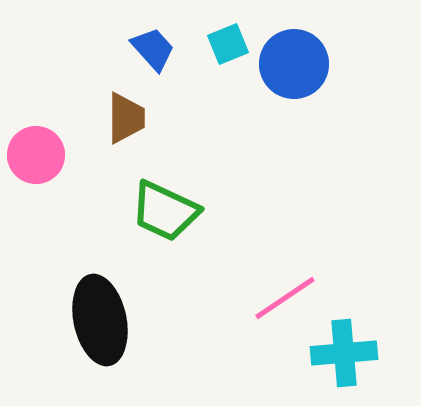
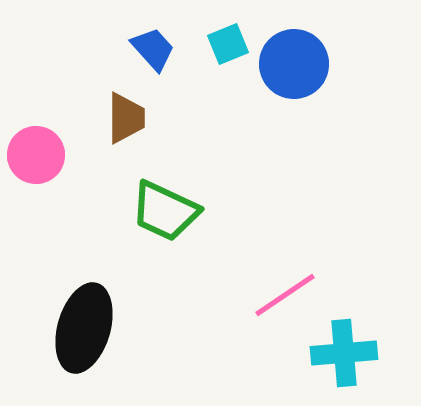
pink line: moved 3 px up
black ellipse: moved 16 px left, 8 px down; rotated 28 degrees clockwise
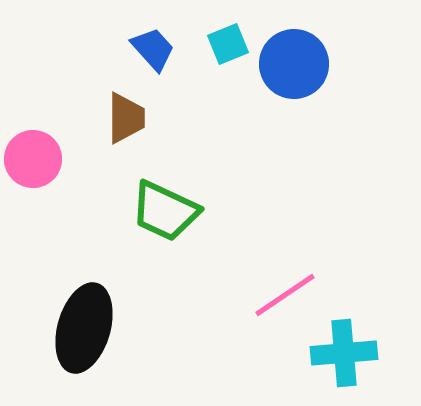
pink circle: moved 3 px left, 4 px down
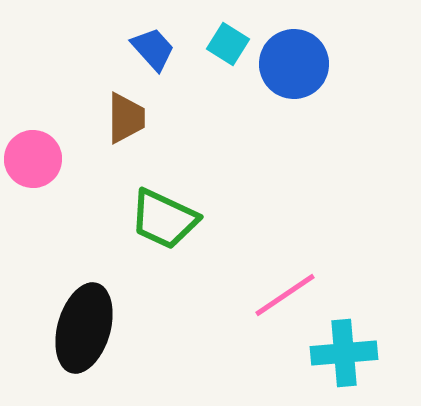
cyan square: rotated 36 degrees counterclockwise
green trapezoid: moved 1 px left, 8 px down
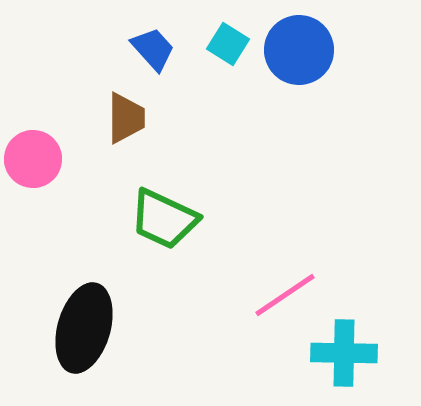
blue circle: moved 5 px right, 14 px up
cyan cross: rotated 6 degrees clockwise
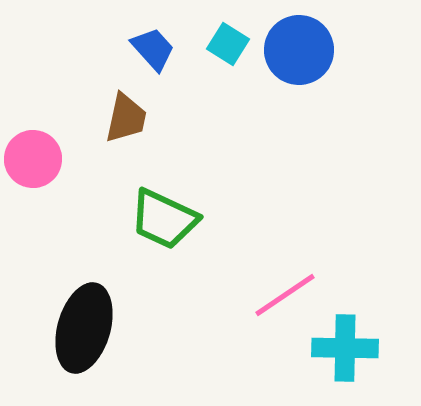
brown trapezoid: rotated 12 degrees clockwise
cyan cross: moved 1 px right, 5 px up
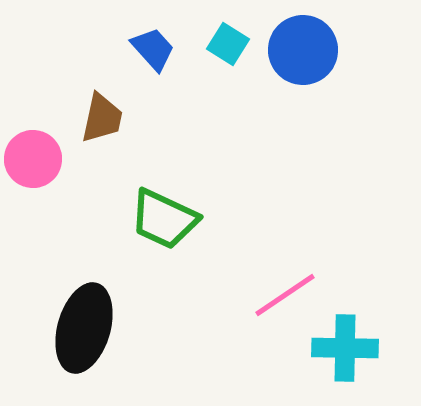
blue circle: moved 4 px right
brown trapezoid: moved 24 px left
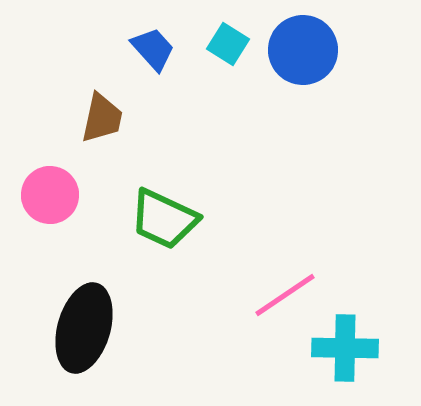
pink circle: moved 17 px right, 36 px down
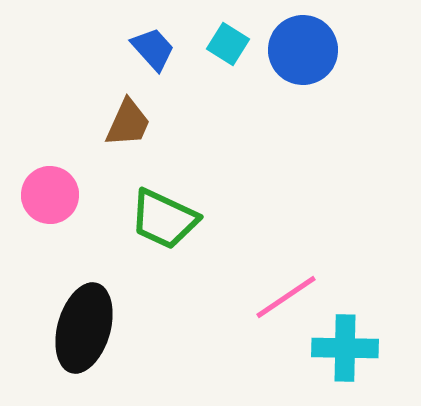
brown trapezoid: moved 26 px right, 5 px down; rotated 12 degrees clockwise
pink line: moved 1 px right, 2 px down
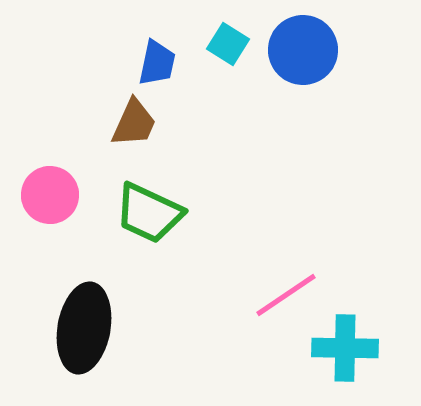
blue trapezoid: moved 4 px right, 14 px down; rotated 54 degrees clockwise
brown trapezoid: moved 6 px right
green trapezoid: moved 15 px left, 6 px up
pink line: moved 2 px up
black ellipse: rotated 6 degrees counterclockwise
